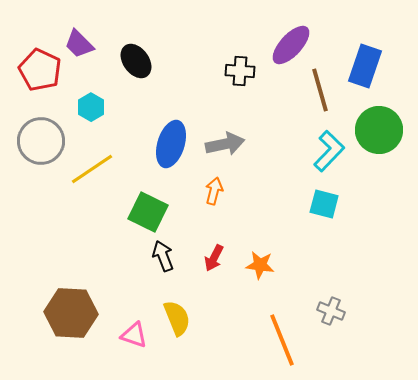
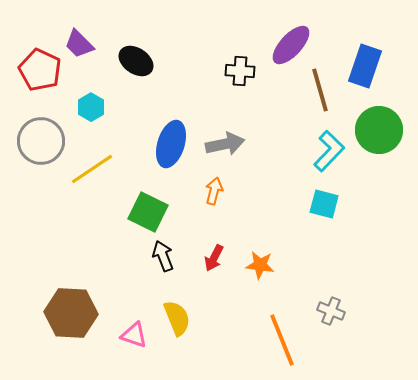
black ellipse: rotated 20 degrees counterclockwise
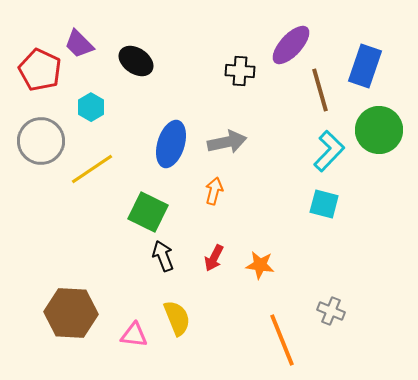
gray arrow: moved 2 px right, 2 px up
pink triangle: rotated 12 degrees counterclockwise
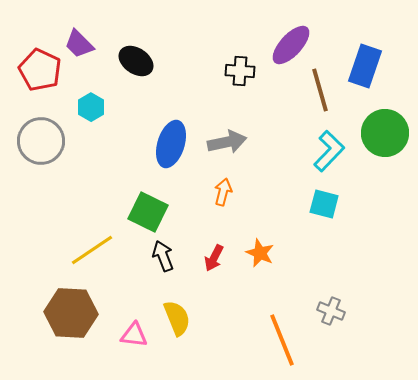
green circle: moved 6 px right, 3 px down
yellow line: moved 81 px down
orange arrow: moved 9 px right, 1 px down
orange star: moved 12 px up; rotated 16 degrees clockwise
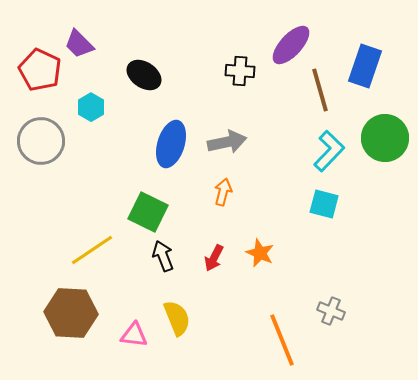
black ellipse: moved 8 px right, 14 px down
green circle: moved 5 px down
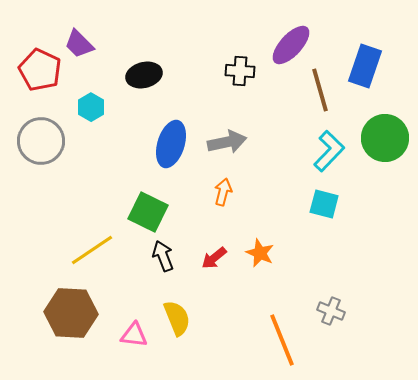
black ellipse: rotated 48 degrees counterclockwise
red arrow: rotated 24 degrees clockwise
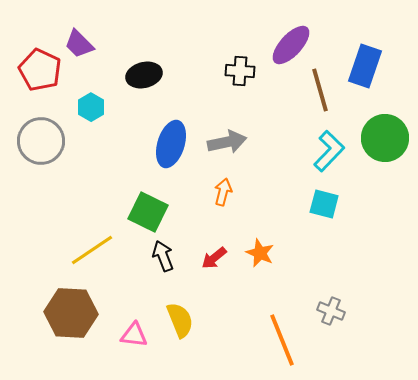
yellow semicircle: moved 3 px right, 2 px down
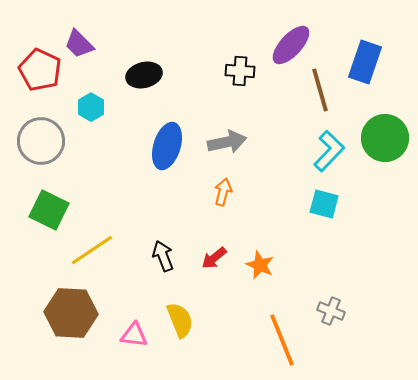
blue rectangle: moved 4 px up
blue ellipse: moved 4 px left, 2 px down
green square: moved 99 px left, 2 px up
orange star: moved 12 px down
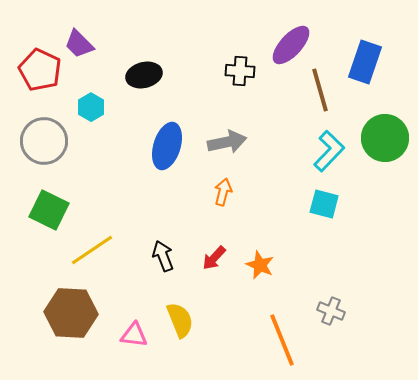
gray circle: moved 3 px right
red arrow: rotated 8 degrees counterclockwise
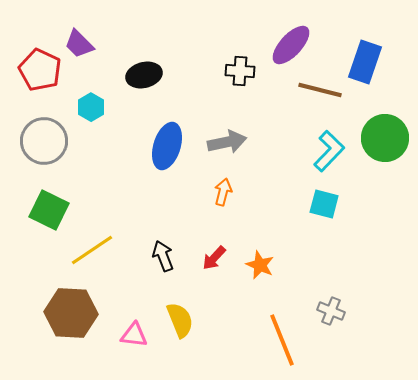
brown line: rotated 60 degrees counterclockwise
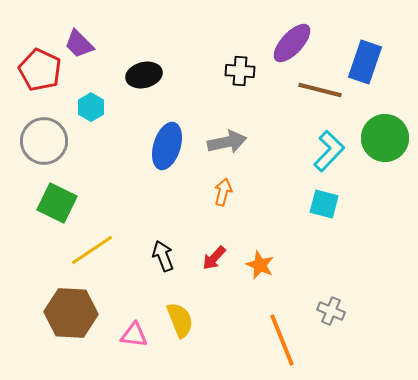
purple ellipse: moved 1 px right, 2 px up
green square: moved 8 px right, 7 px up
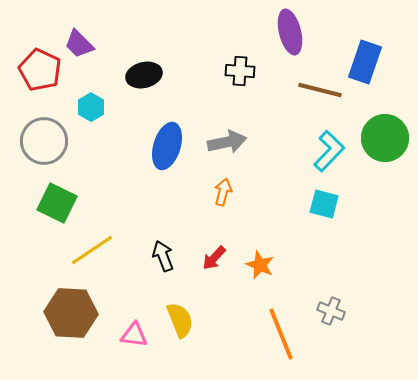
purple ellipse: moved 2 px left, 11 px up; rotated 57 degrees counterclockwise
orange line: moved 1 px left, 6 px up
